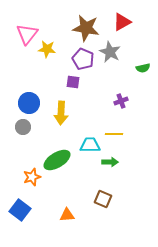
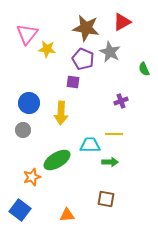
green semicircle: moved 1 px right, 1 px down; rotated 80 degrees clockwise
gray circle: moved 3 px down
brown square: moved 3 px right; rotated 12 degrees counterclockwise
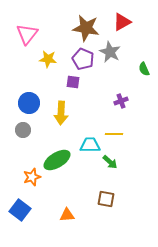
yellow star: moved 1 px right, 10 px down
green arrow: rotated 42 degrees clockwise
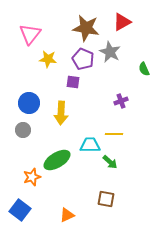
pink triangle: moved 3 px right
orange triangle: rotated 21 degrees counterclockwise
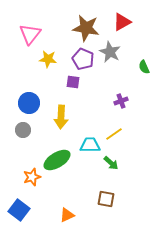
green semicircle: moved 2 px up
yellow arrow: moved 4 px down
yellow line: rotated 36 degrees counterclockwise
green arrow: moved 1 px right, 1 px down
blue square: moved 1 px left
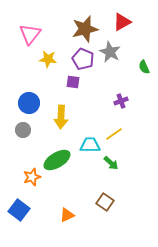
brown star: moved 1 px left, 1 px down; rotated 24 degrees counterclockwise
brown square: moved 1 px left, 3 px down; rotated 24 degrees clockwise
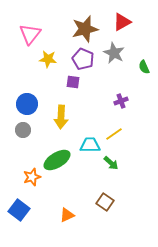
gray star: moved 4 px right, 1 px down
blue circle: moved 2 px left, 1 px down
